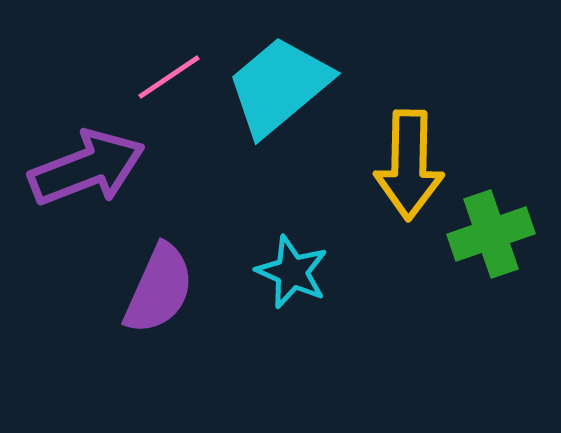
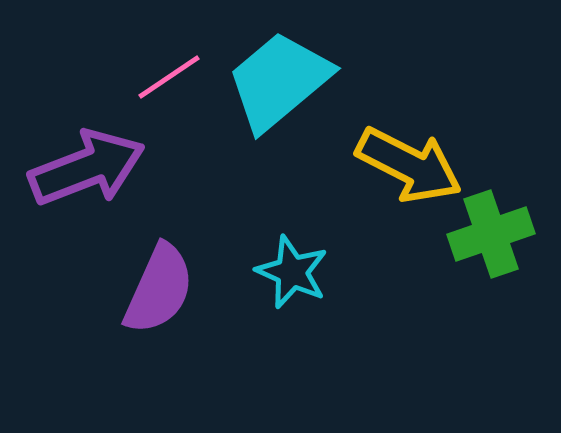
cyan trapezoid: moved 5 px up
yellow arrow: rotated 64 degrees counterclockwise
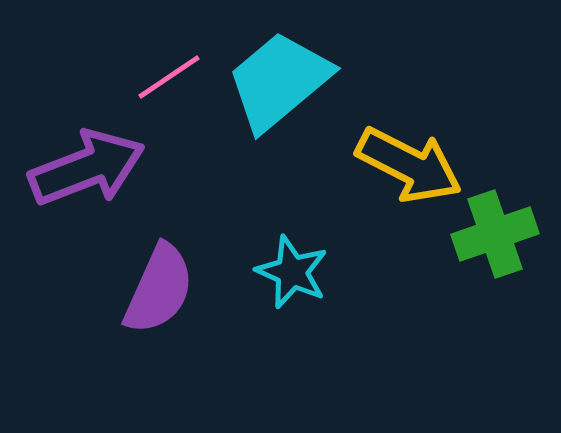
green cross: moved 4 px right
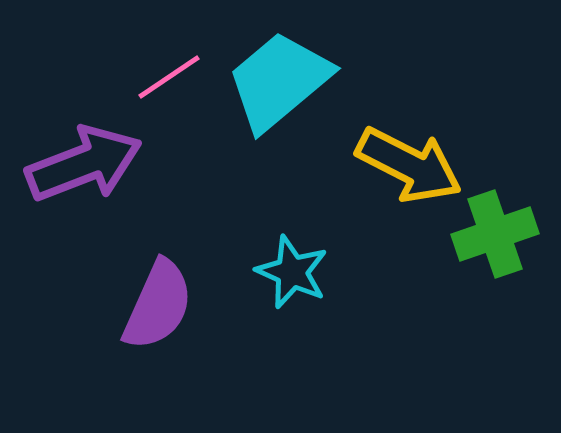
purple arrow: moved 3 px left, 4 px up
purple semicircle: moved 1 px left, 16 px down
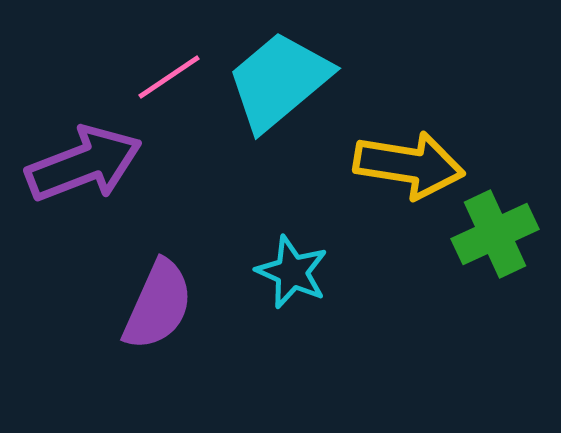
yellow arrow: rotated 18 degrees counterclockwise
green cross: rotated 6 degrees counterclockwise
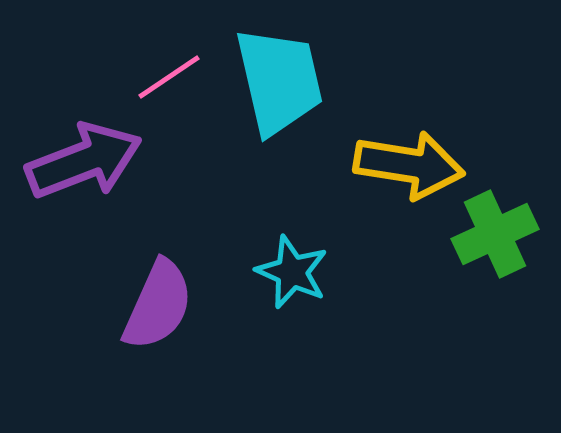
cyan trapezoid: rotated 117 degrees clockwise
purple arrow: moved 3 px up
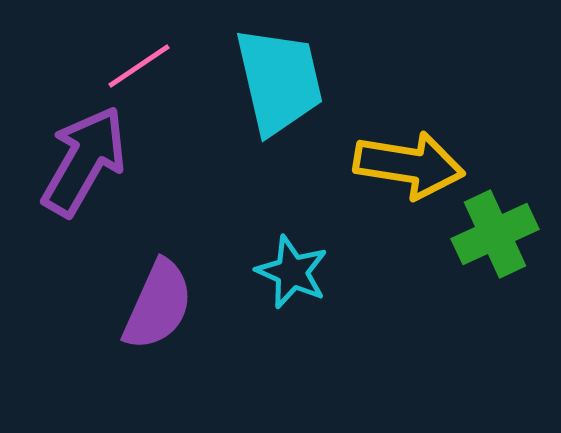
pink line: moved 30 px left, 11 px up
purple arrow: rotated 39 degrees counterclockwise
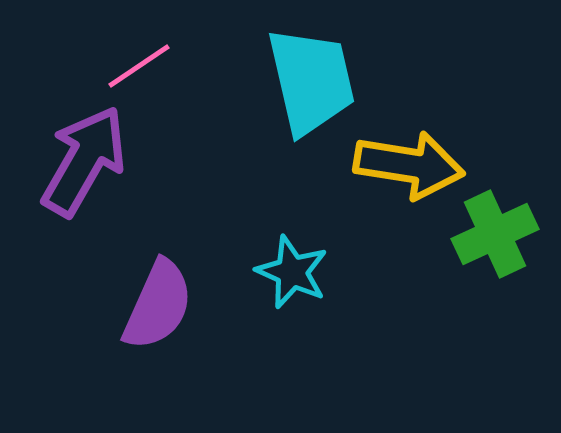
cyan trapezoid: moved 32 px right
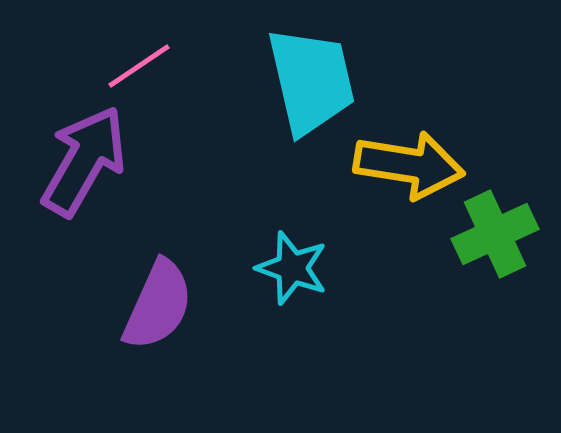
cyan star: moved 4 px up; rotated 4 degrees counterclockwise
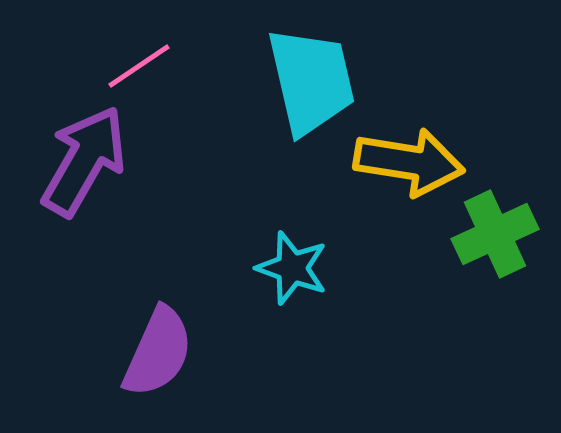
yellow arrow: moved 3 px up
purple semicircle: moved 47 px down
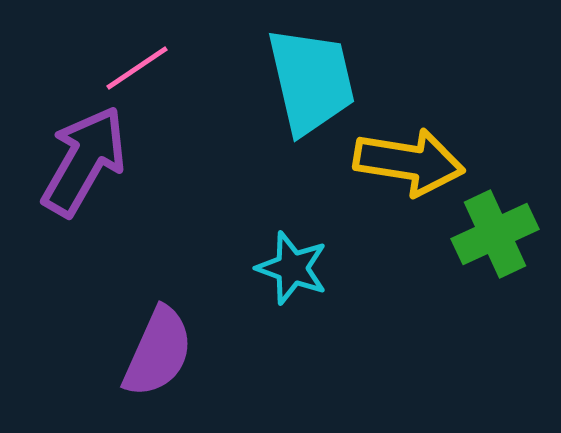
pink line: moved 2 px left, 2 px down
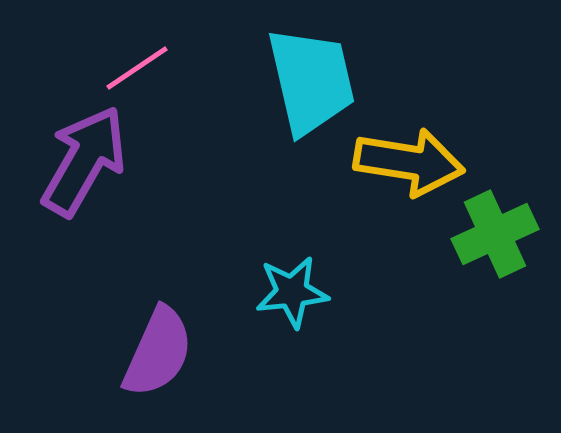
cyan star: moved 24 px down; rotated 26 degrees counterclockwise
